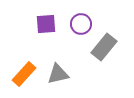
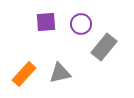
purple square: moved 2 px up
gray triangle: moved 2 px right, 1 px up
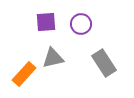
gray rectangle: moved 16 px down; rotated 72 degrees counterclockwise
gray triangle: moved 7 px left, 15 px up
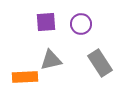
gray triangle: moved 2 px left, 2 px down
gray rectangle: moved 4 px left
orange rectangle: moved 1 px right, 3 px down; rotated 45 degrees clockwise
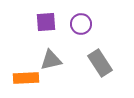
orange rectangle: moved 1 px right, 1 px down
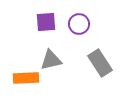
purple circle: moved 2 px left
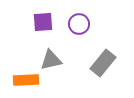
purple square: moved 3 px left
gray rectangle: moved 3 px right; rotated 72 degrees clockwise
orange rectangle: moved 2 px down
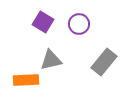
purple square: rotated 35 degrees clockwise
gray rectangle: moved 1 px right, 1 px up
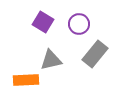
gray rectangle: moved 9 px left, 8 px up
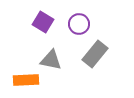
gray triangle: rotated 25 degrees clockwise
